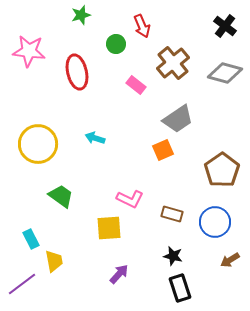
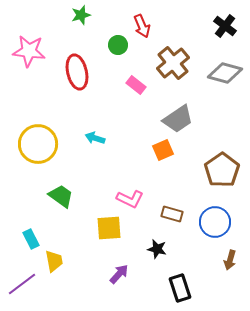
green circle: moved 2 px right, 1 px down
black star: moved 16 px left, 7 px up
brown arrow: rotated 42 degrees counterclockwise
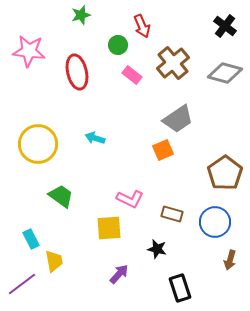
pink rectangle: moved 4 px left, 10 px up
brown pentagon: moved 3 px right, 3 px down
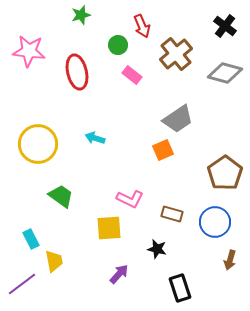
brown cross: moved 3 px right, 9 px up
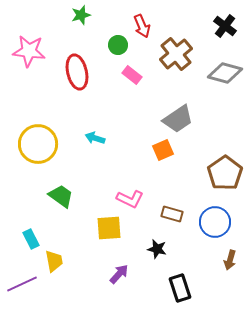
purple line: rotated 12 degrees clockwise
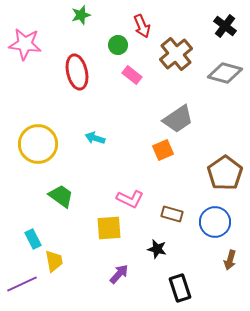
pink star: moved 4 px left, 7 px up
cyan rectangle: moved 2 px right
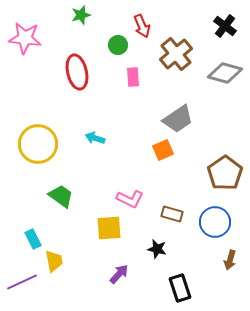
pink star: moved 6 px up
pink rectangle: moved 1 px right, 2 px down; rotated 48 degrees clockwise
purple line: moved 2 px up
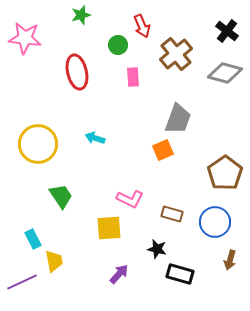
black cross: moved 2 px right, 5 px down
gray trapezoid: rotated 36 degrees counterclockwise
green trapezoid: rotated 20 degrees clockwise
black rectangle: moved 14 px up; rotated 56 degrees counterclockwise
